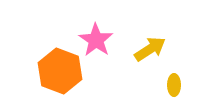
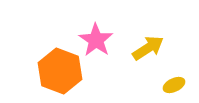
yellow arrow: moved 2 px left, 1 px up
yellow ellipse: rotated 65 degrees clockwise
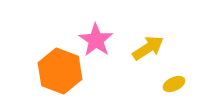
yellow ellipse: moved 1 px up
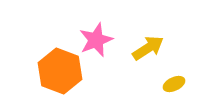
pink star: rotated 16 degrees clockwise
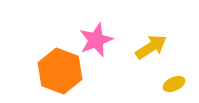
yellow arrow: moved 3 px right, 1 px up
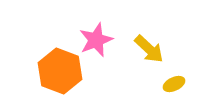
yellow arrow: moved 2 px left, 2 px down; rotated 76 degrees clockwise
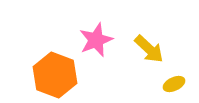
orange hexagon: moved 5 px left, 4 px down
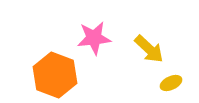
pink star: moved 2 px left, 2 px up; rotated 16 degrees clockwise
yellow ellipse: moved 3 px left, 1 px up
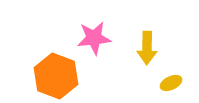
yellow arrow: moved 2 px left, 1 px up; rotated 48 degrees clockwise
orange hexagon: moved 1 px right, 1 px down
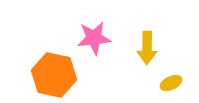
orange hexagon: moved 2 px left, 1 px up; rotated 9 degrees counterclockwise
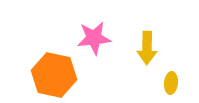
yellow ellipse: rotated 60 degrees counterclockwise
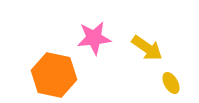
yellow arrow: rotated 56 degrees counterclockwise
yellow ellipse: rotated 35 degrees counterclockwise
